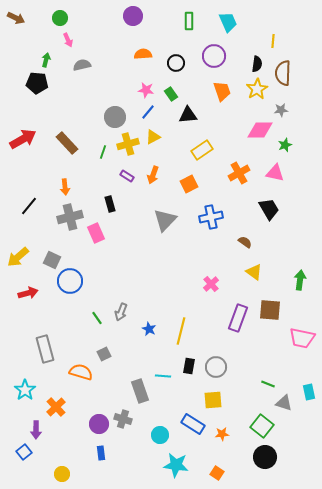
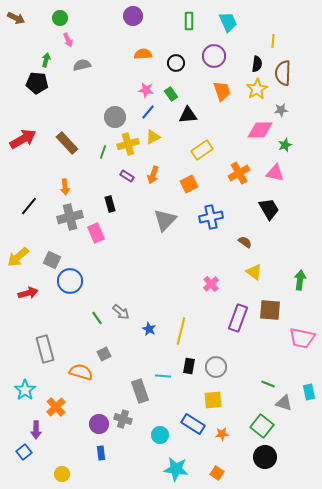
gray arrow at (121, 312): rotated 72 degrees counterclockwise
cyan star at (176, 465): moved 4 px down
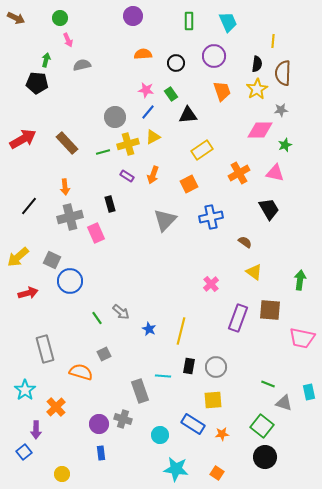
green line at (103, 152): rotated 56 degrees clockwise
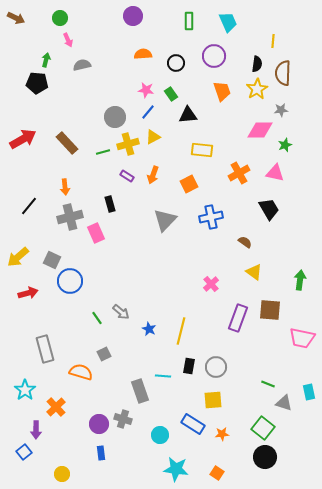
yellow rectangle at (202, 150): rotated 40 degrees clockwise
green square at (262, 426): moved 1 px right, 2 px down
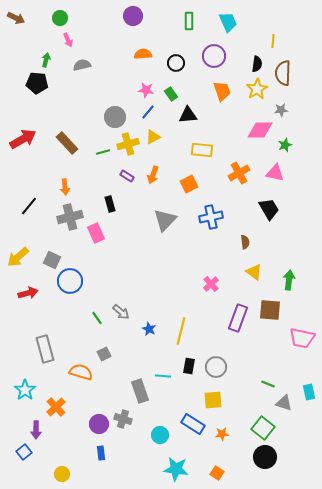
brown semicircle at (245, 242): rotated 48 degrees clockwise
green arrow at (300, 280): moved 11 px left
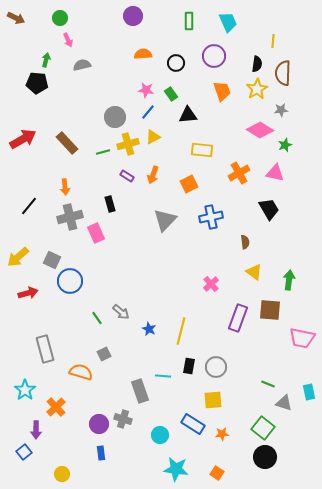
pink diamond at (260, 130): rotated 32 degrees clockwise
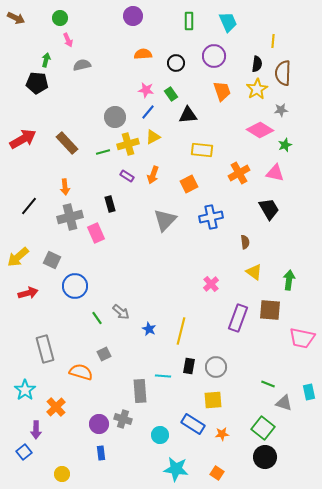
blue circle at (70, 281): moved 5 px right, 5 px down
gray rectangle at (140, 391): rotated 15 degrees clockwise
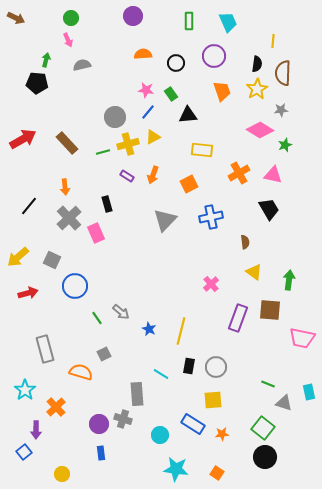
green circle at (60, 18): moved 11 px right
pink triangle at (275, 173): moved 2 px left, 2 px down
black rectangle at (110, 204): moved 3 px left
gray cross at (70, 217): moved 1 px left, 1 px down; rotated 30 degrees counterclockwise
cyan line at (163, 376): moved 2 px left, 2 px up; rotated 28 degrees clockwise
gray rectangle at (140, 391): moved 3 px left, 3 px down
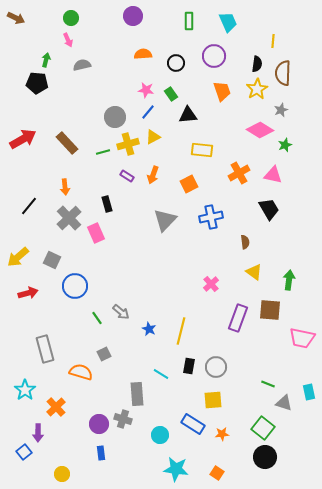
gray star at (281, 110): rotated 16 degrees counterclockwise
purple arrow at (36, 430): moved 2 px right, 3 px down
